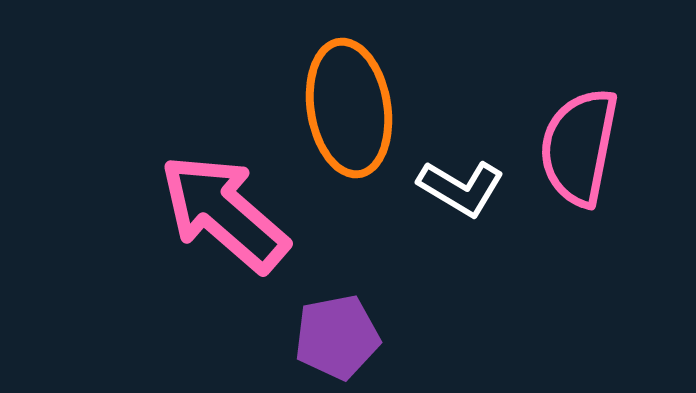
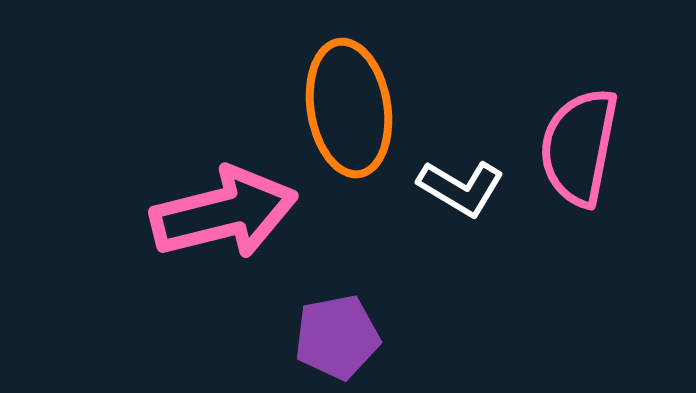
pink arrow: rotated 125 degrees clockwise
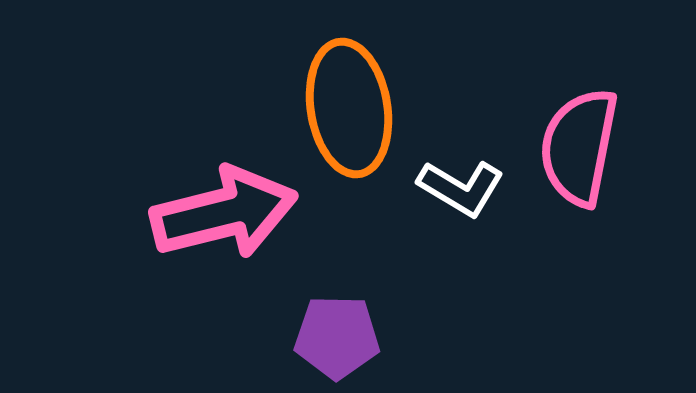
purple pentagon: rotated 12 degrees clockwise
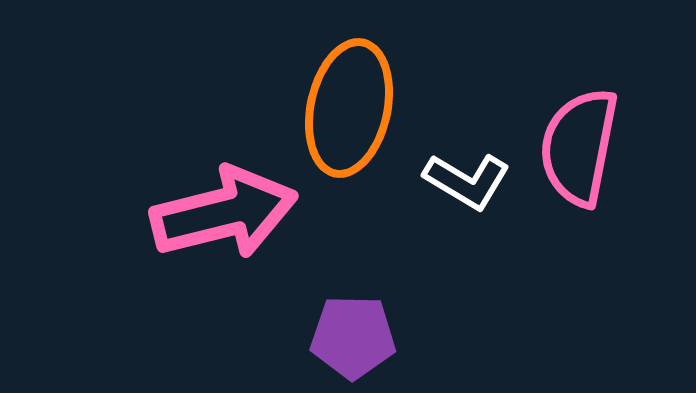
orange ellipse: rotated 21 degrees clockwise
white L-shape: moved 6 px right, 7 px up
purple pentagon: moved 16 px right
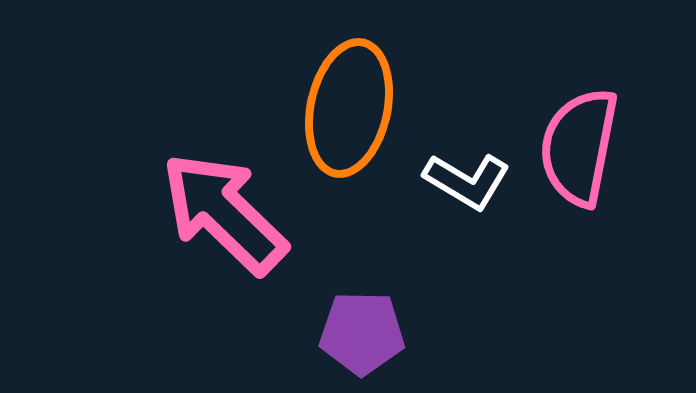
pink arrow: rotated 122 degrees counterclockwise
purple pentagon: moved 9 px right, 4 px up
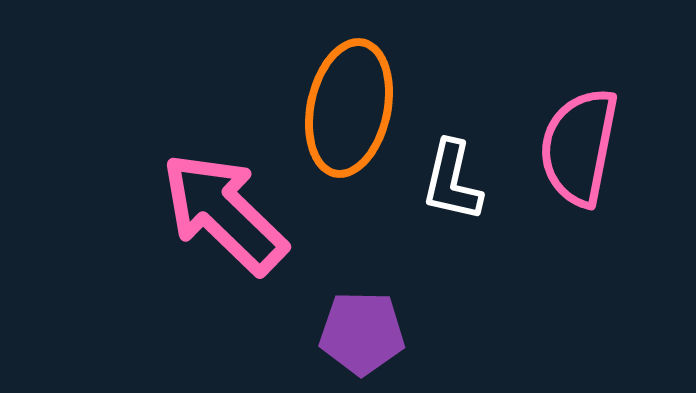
white L-shape: moved 15 px left; rotated 72 degrees clockwise
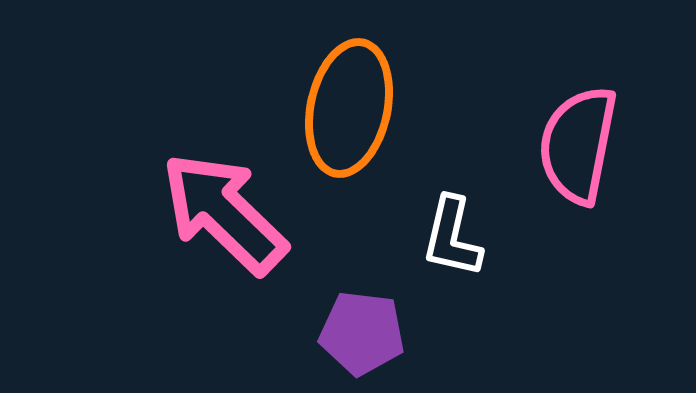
pink semicircle: moved 1 px left, 2 px up
white L-shape: moved 56 px down
purple pentagon: rotated 6 degrees clockwise
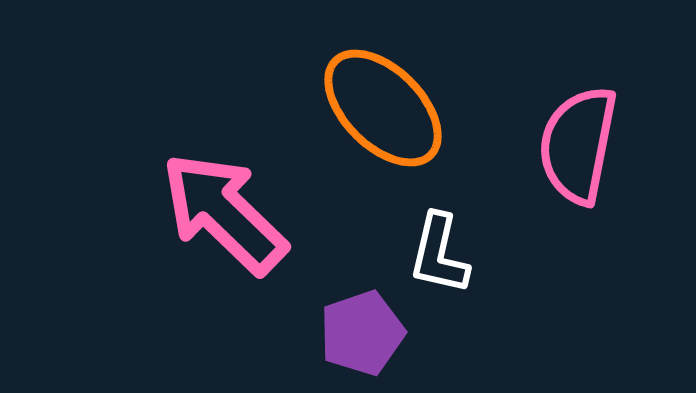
orange ellipse: moved 34 px right; rotated 57 degrees counterclockwise
white L-shape: moved 13 px left, 17 px down
purple pentagon: rotated 26 degrees counterclockwise
